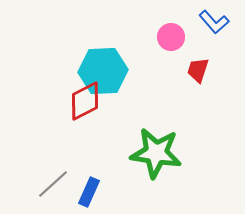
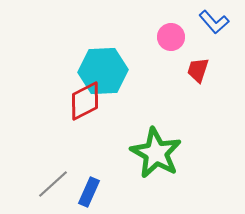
green star: rotated 21 degrees clockwise
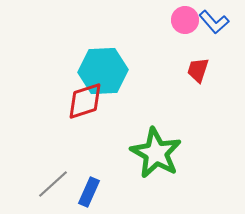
pink circle: moved 14 px right, 17 px up
red diamond: rotated 9 degrees clockwise
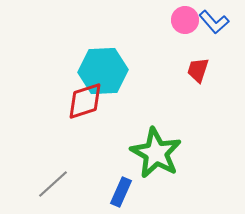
blue rectangle: moved 32 px right
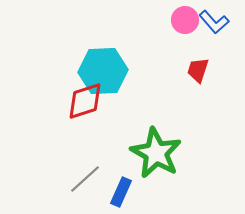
gray line: moved 32 px right, 5 px up
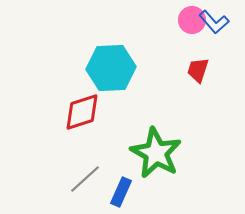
pink circle: moved 7 px right
cyan hexagon: moved 8 px right, 3 px up
red diamond: moved 3 px left, 11 px down
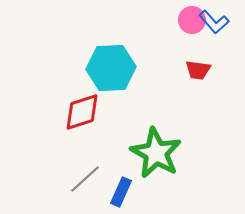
red trapezoid: rotated 100 degrees counterclockwise
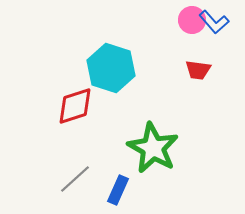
cyan hexagon: rotated 21 degrees clockwise
red diamond: moved 7 px left, 6 px up
green star: moved 3 px left, 5 px up
gray line: moved 10 px left
blue rectangle: moved 3 px left, 2 px up
